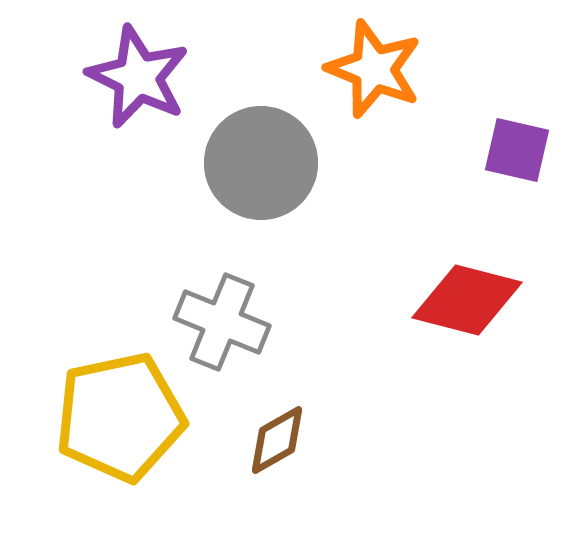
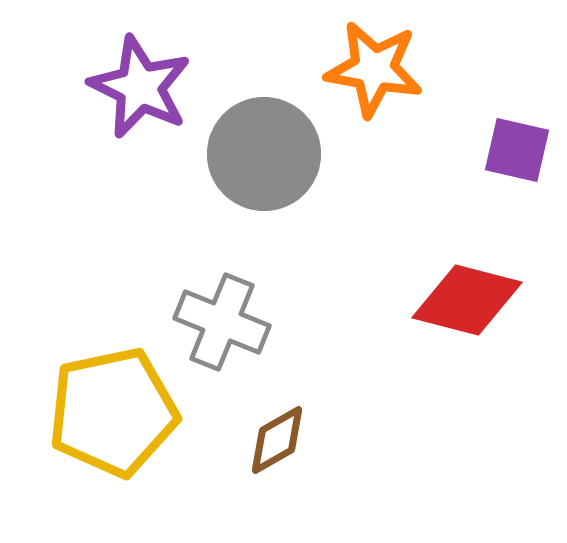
orange star: rotated 12 degrees counterclockwise
purple star: moved 2 px right, 10 px down
gray circle: moved 3 px right, 9 px up
yellow pentagon: moved 7 px left, 5 px up
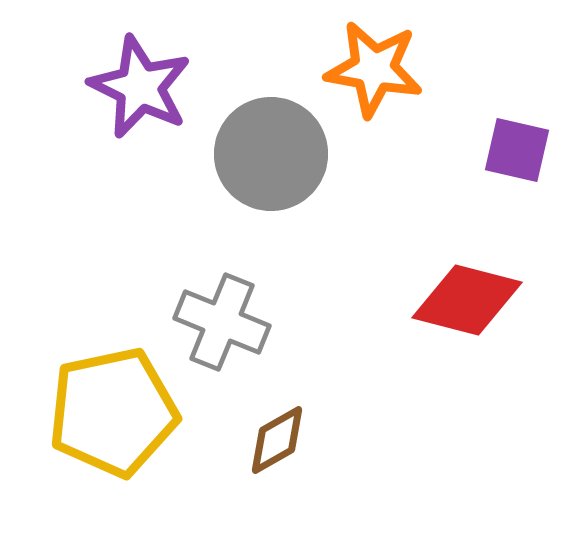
gray circle: moved 7 px right
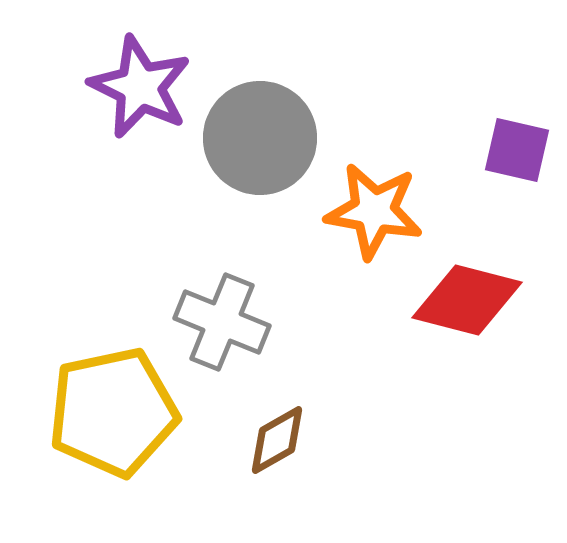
orange star: moved 142 px down
gray circle: moved 11 px left, 16 px up
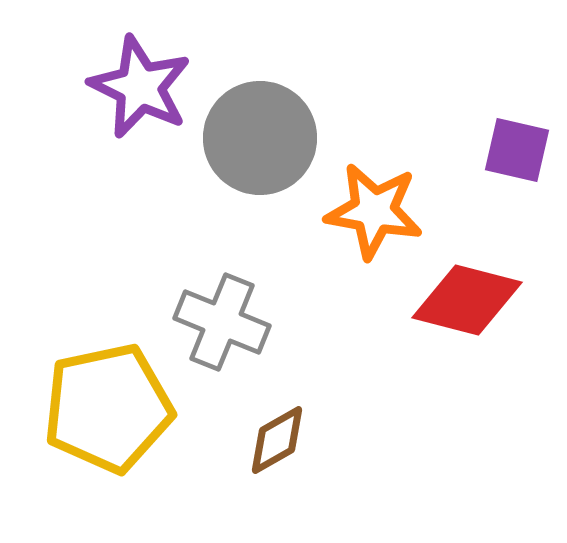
yellow pentagon: moved 5 px left, 4 px up
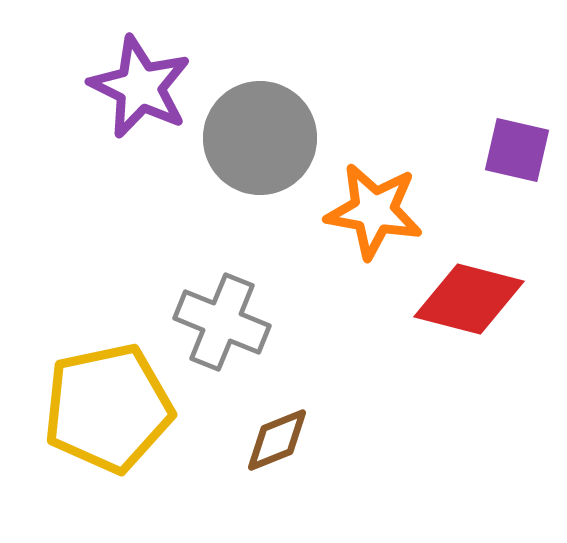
red diamond: moved 2 px right, 1 px up
brown diamond: rotated 8 degrees clockwise
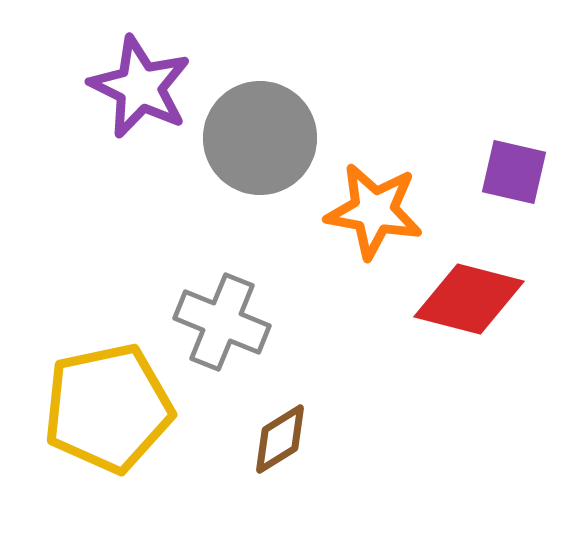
purple square: moved 3 px left, 22 px down
brown diamond: moved 3 px right, 1 px up; rotated 10 degrees counterclockwise
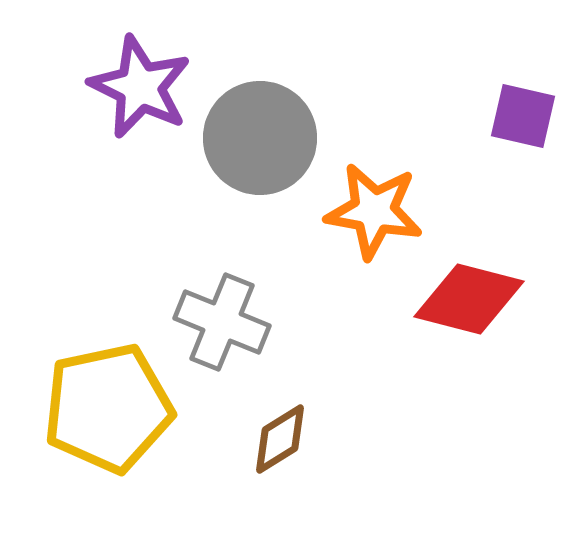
purple square: moved 9 px right, 56 px up
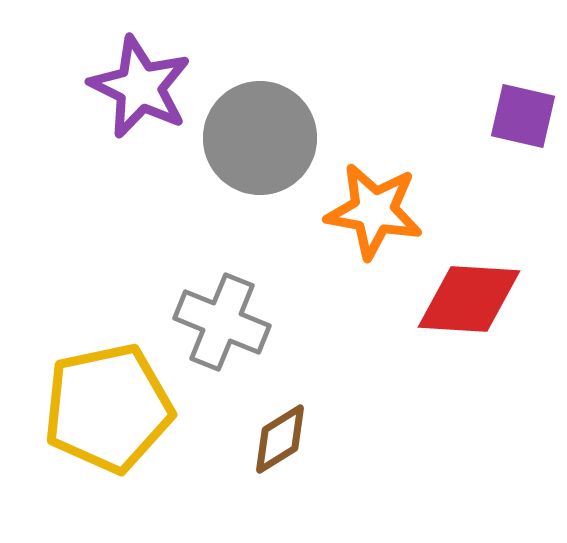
red diamond: rotated 11 degrees counterclockwise
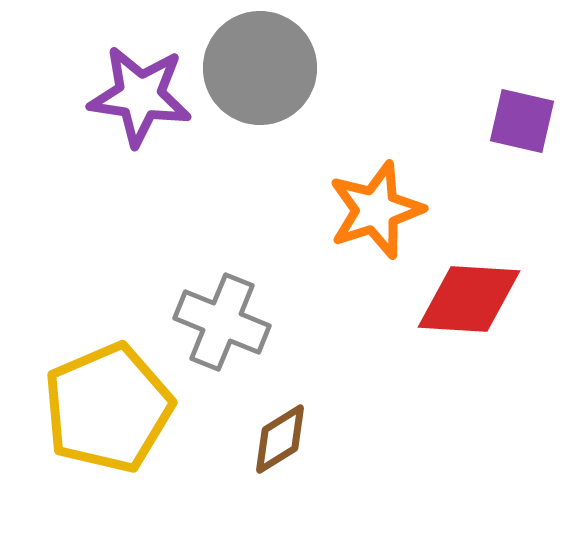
purple star: moved 9 px down; rotated 18 degrees counterclockwise
purple square: moved 1 px left, 5 px down
gray circle: moved 70 px up
orange star: moved 2 px right, 1 px up; rotated 28 degrees counterclockwise
yellow pentagon: rotated 11 degrees counterclockwise
